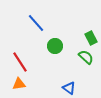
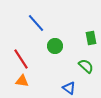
green rectangle: rotated 16 degrees clockwise
green semicircle: moved 9 px down
red line: moved 1 px right, 3 px up
orange triangle: moved 3 px right, 3 px up; rotated 16 degrees clockwise
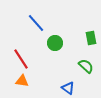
green circle: moved 3 px up
blue triangle: moved 1 px left
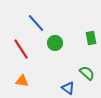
red line: moved 10 px up
green semicircle: moved 1 px right, 7 px down
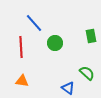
blue line: moved 2 px left
green rectangle: moved 2 px up
red line: moved 2 px up; rotated 30 degrees clockwise
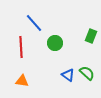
green rectangle: rotated 32 degrees clockwise
blue triangle: moved 13 px up
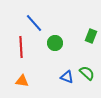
blue triangle: moved 1 px left, 2 px down; rotated 16 degrees counterclockwise
